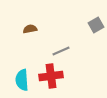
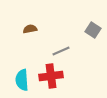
gray square: moved 3 px left, 5 px down; rotated 28 degrees counterclockwise
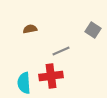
cyan semicircle: moved 2 px right, 3 px down
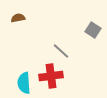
brown semicircle: moved 12 px left, 11 px up
gray line: rotated 66 degrees clockwise
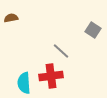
brown semicircle: moved 7 px left
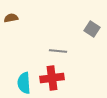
gray square: moved 1 px left, 1 px up
gray line: moved 3 px left; rotated 36 degrees counterclockwise
red cross: moved 1 px right, 2 px down
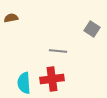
red cross: moved 1 px down
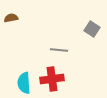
gray line: moved 1 px right, 1 px up
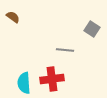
brown semicircle: moved 2 px right, 1 px up; rotated 48 degrees clockwise
gray line: moved 6 px right
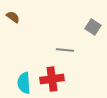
gray square: moved 1 px right, 2 px up
